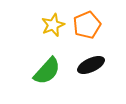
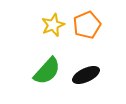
black ellipse: moved 5 px left, 10 px down
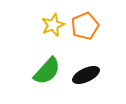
orange pentagon: moved 2 px left, 1 px down
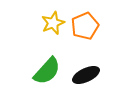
yellow star: moved 2 px up
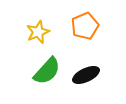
yellow star: moved 15 px left, 9 px down
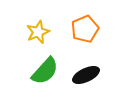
orange pentagon: moved 3 px down
green semicircle: moved 2 px left
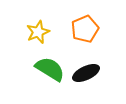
green semicircle: moved 5 px right, 2 px up; rotated 100 degrees counterclockwise
black ellipse: moved 2 px up
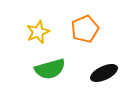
green semicircle: rotated 132 degrees clockwise
black ellipse: moved 18 px right
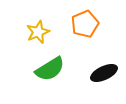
orange pentagon: moved 5 px up
green semicircle: rotated 16 degrees counterclockwise
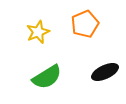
green semicircle: moved 3 px left, 8 px down
black ellipse: moved 1 px right, 1 px up
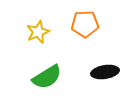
orange pentagon: rotated 20 degrees clockwise
black ellipse: rotated 16 degrees clockwise
